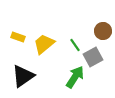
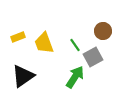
yellow rectangle: rotated 40 degrees counterclockwise
yellow trapezoid: moved 1 px up; rotated 70 degrees counterclockwise
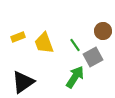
black triangle: moved 6 px down
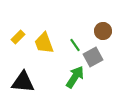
yellow rectangle: rotated 24 degrees counterclockwise
black triangle: rotated 40 degrees clockwise
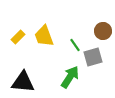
yellow trapezoid: moved 7 px up
gray square: rotated 12 degrees clockwise
green arrow: moved 5 px left
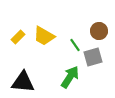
brown circle: moved 4 px left
yellow trapezoid: rotated 40 degrees counterclockwise
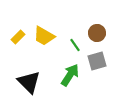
brown circle: moved 2 px left, 2 px down
gray square: moved 4 px right, 4 px down
green arrow: moved 2 px up
black triangle: moved 6 px right; rotated 40 degrees clockwise
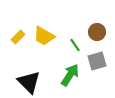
brown circle: moved 1 px up
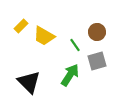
yellow rectangle: moved 3 px right, 11 px up
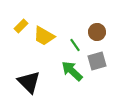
green arrow: moved 2 px right, 4 px up; rotated 80 degrees counterclockwise
